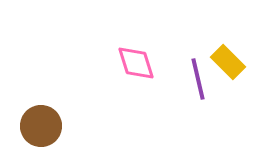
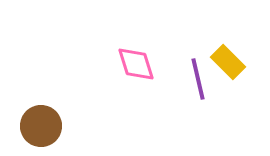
pink diamond: moved 1 px down
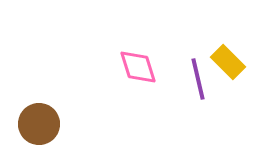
pink diamond: moved 2 px right, 3 px down
brown circle: moved 2 px left, 2 px up
